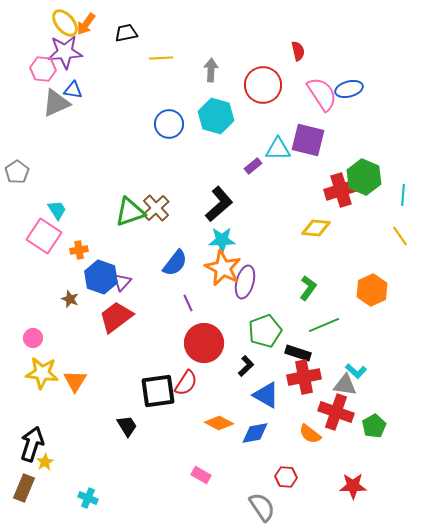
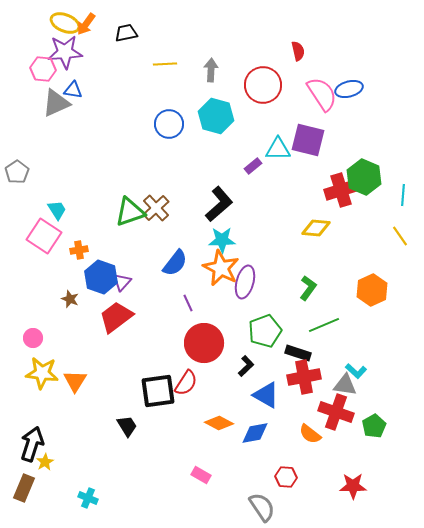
yellow ellipse at (65, 23): rotated 28 degrees counterclockwise
yellow line at (161, 58): moved 4 px right, 6 px down
orange star at (223, 268): moved 2 px left
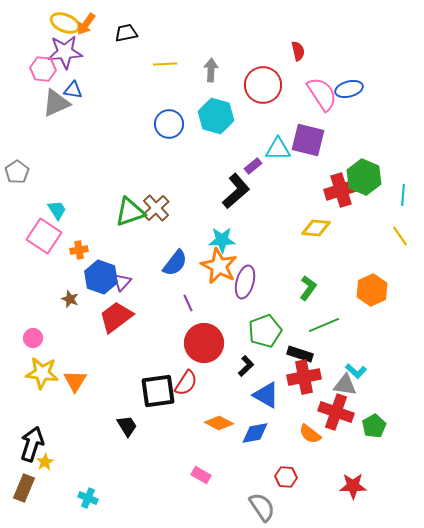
black L-shape at (219, 204): moved 17 px right, 13 px up
orange star at (221, 268): moved 2 px left, 2 px up
black rectangle at (298, 353): moved 2 px right, 1 px down
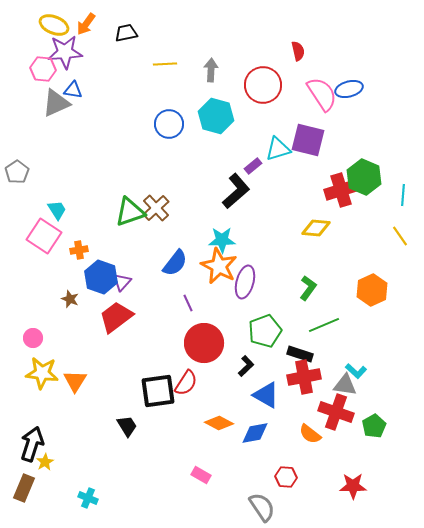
yellow ellipse at (65, 23): moved 11 px left, 2 px down
cyan triangle at (278, 149): rotated 16 degrees counterclockwise
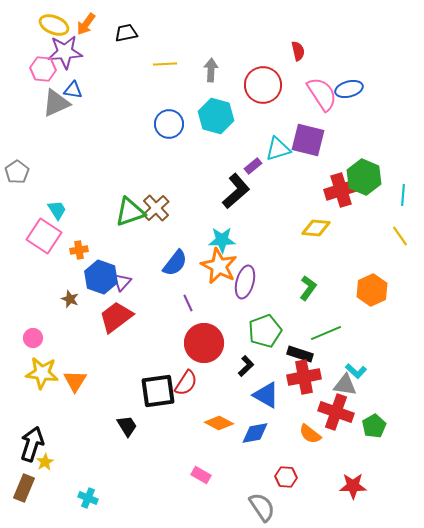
green line at (324, 325): moved 2 px right, 8 px down
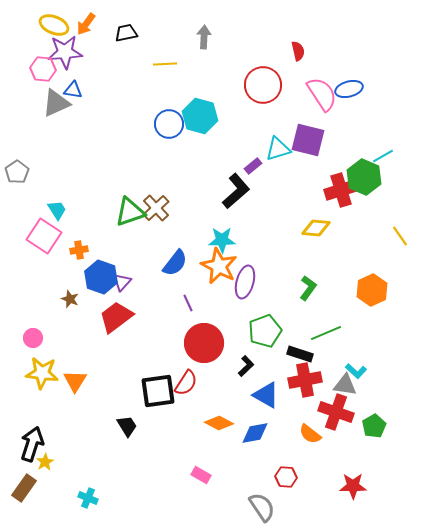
gray arrow at (211, 70): moved 7 px left, 33 px up
cyan hexagon at (216, 116): moved 16 px left
cyan line at (403, 195): moved 20 px left, 39 px up; rotated 55 degrees clockwise
red cross at (304, 377): moved 1 px right, 3 px down
brown rectangle at (24, 488): rotated 12 degrees clockwise
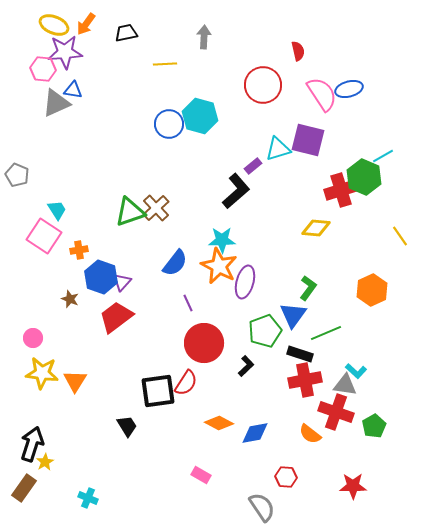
gray pentagon at (17, 172): moved 3 px down; rotated 15 degrees counterclockwise
blue triangle at (266, 395): moved 27 px right, 80 px up; rotated 36 degrees clockwise
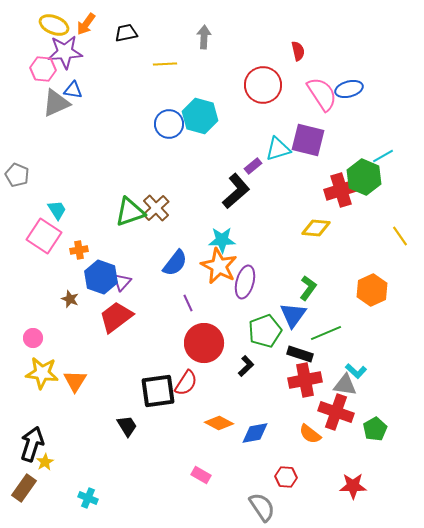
green pentagon at (374, 426): moved 1 px right, 3 px down
